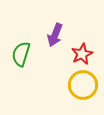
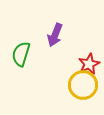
red star: moved 7 px right, 10 px down
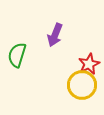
green semicircle: moved 4 px left, 1 px down
yellow circle: moved 1 px left
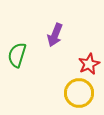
yellow circle: moved 3 px left, 8 px down
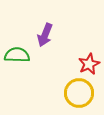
purple arrow: moved 10 px left
green semicircle: rotated 75 degrees clockwise
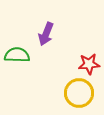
purple arrow: moved 1 px right, 1 px up
red star: rotated 20 degrees clockwise
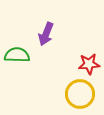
yellow circle: moved 1 px right, 1 px down
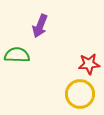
purple arrow: moved 6 px left, 8 px up
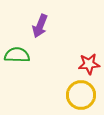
yellow circle: moved 1 px right, 1 px down
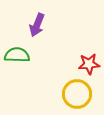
purple arrow: moved 3 px left, 1 px up
yellow circle: moved 4 px left, 1 px up
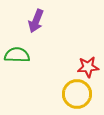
purple arrow: moved 1 px left, 4 px up
red star: moved 1 px left, 3 px down
